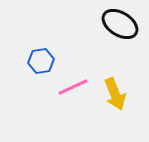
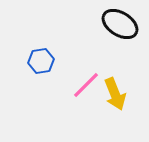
pink line: moved 13 px right, 2 px up; rotated 20 degrees counterclockwise
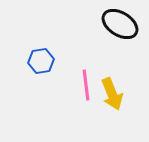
pink line: rotated 52 degrees counterclockwise
yellow arrow: moved 3 px left
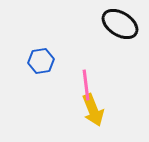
yellow arrow: moved 19 px left, 16 px down
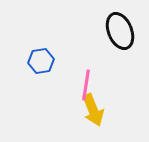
black ellipse: moved 7 px down; rotated 36 degrees clockwise
pink line: rotated 16 degrees clockwise
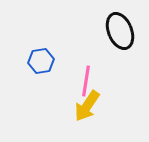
pink line: moved 4 px up
yellow arrow: moved 6 px left, 4 px up; rotated 56 degrees clockwise
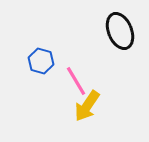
blue hexagon: rotated 25 degrees clockwise
pink line: moved 10 px left; rotated 40 degrees counterclockwise
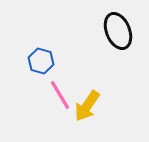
black ellipse: moved 2 px left
pink line: moved 16 px left, 14 px down
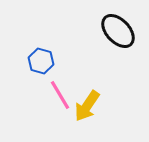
black ellipse: rotated 21 degrees counterclockwise
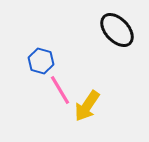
black ellipse: moved 1 px left, 1 px up
pink line: moved 5 px up
